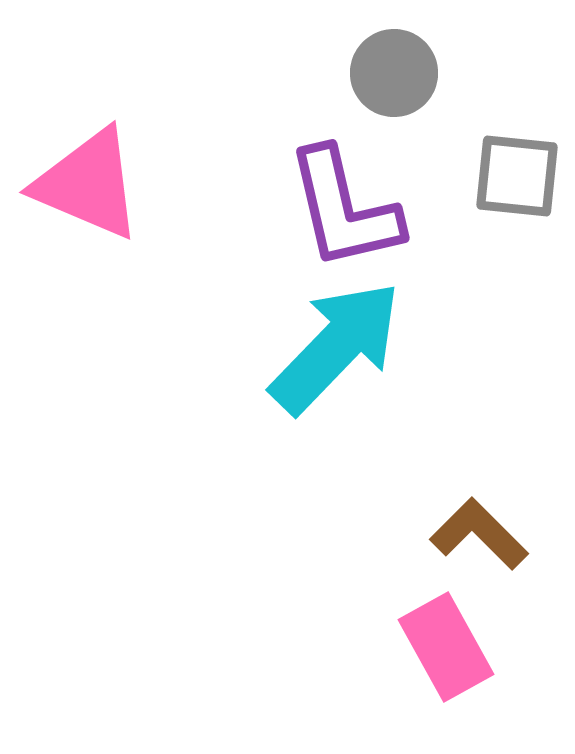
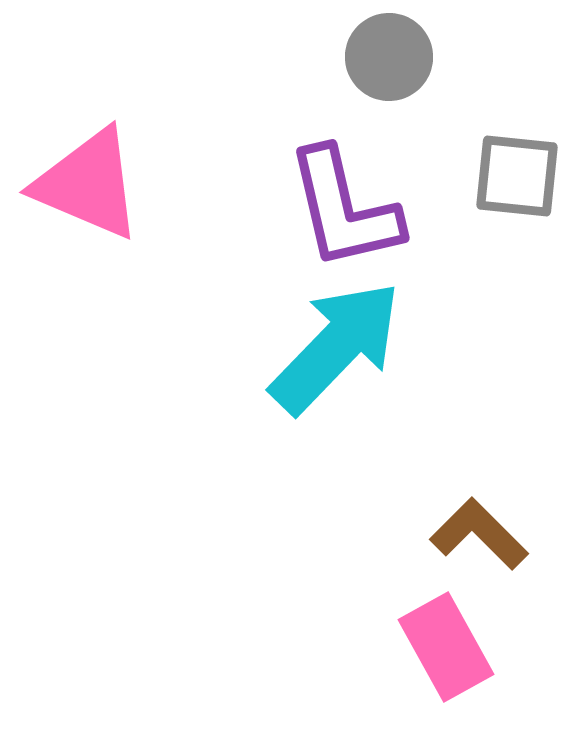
gray circle: moved 5 px left, 16 px up
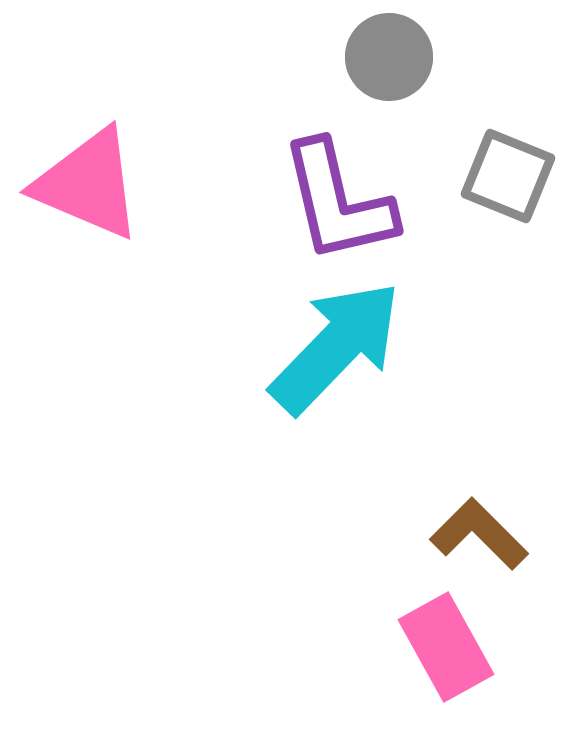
gray square: moved 9 px left; rotated 16 degrees clockwise
purple L-shape: moved 6 px left, 7 px up
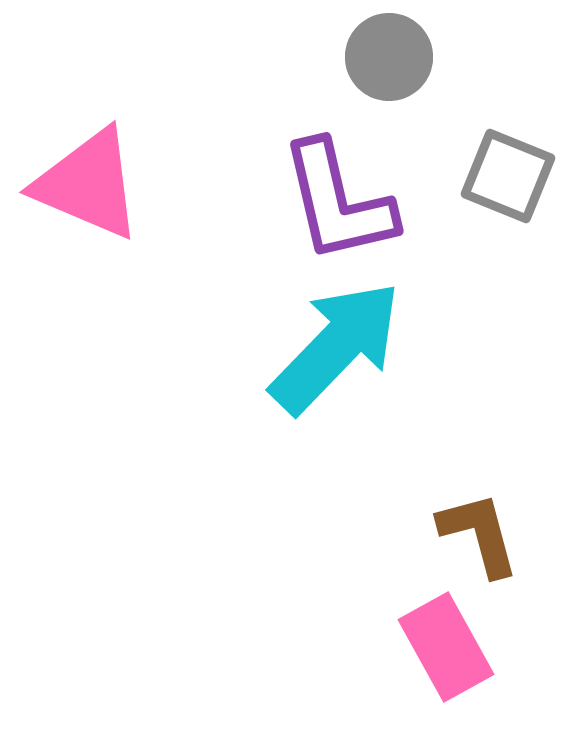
brown L-shape: rotated 30 degrees clockwise
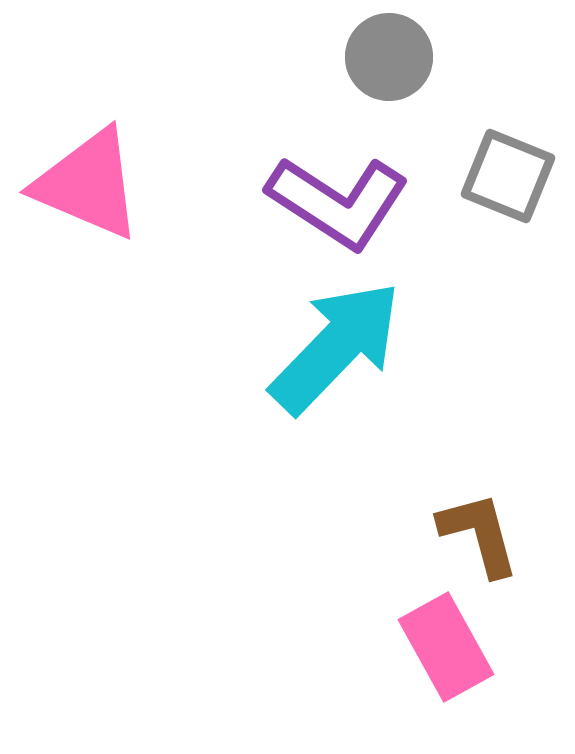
purple L-shape: rotated 44 degrees counterclockwise
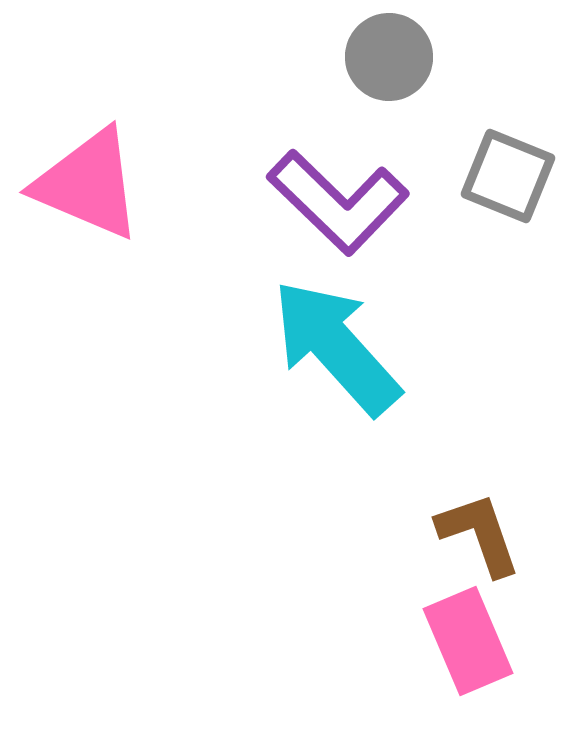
purple L-shape: rotated 11 degrees clockwise
cyan arrow: rotated 86 degrees counterclockwise
brown L-shape: rotated 4 degrees counterclockwise
pink rectangle: moved 22 px right, 6 px up; rotated 6 degrees clockwise
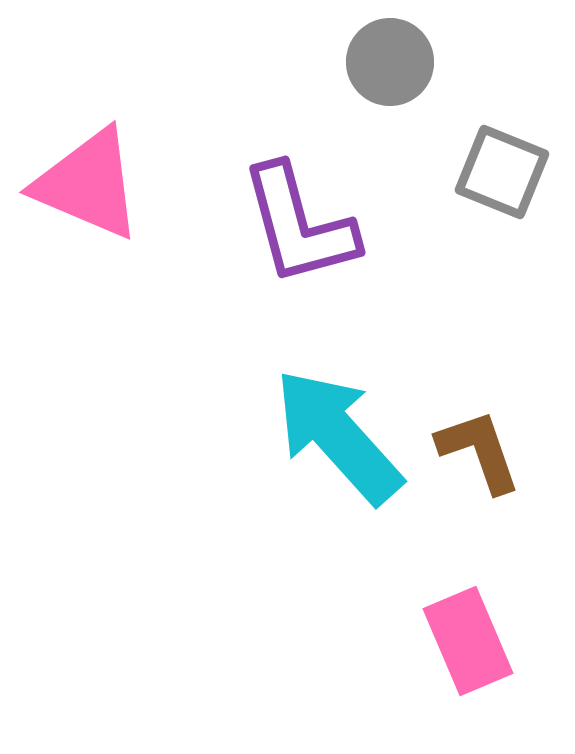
gray circle: moved 1 px right, 5 px down
gray square: moved 6 px left, 4 px up
purple L-shape: moved 39 px left, 23 px down; rotated 31 degrees clockwise
cyan arrow: moved 2 px right, 89 px down
brown L-shape: moved 83 px up
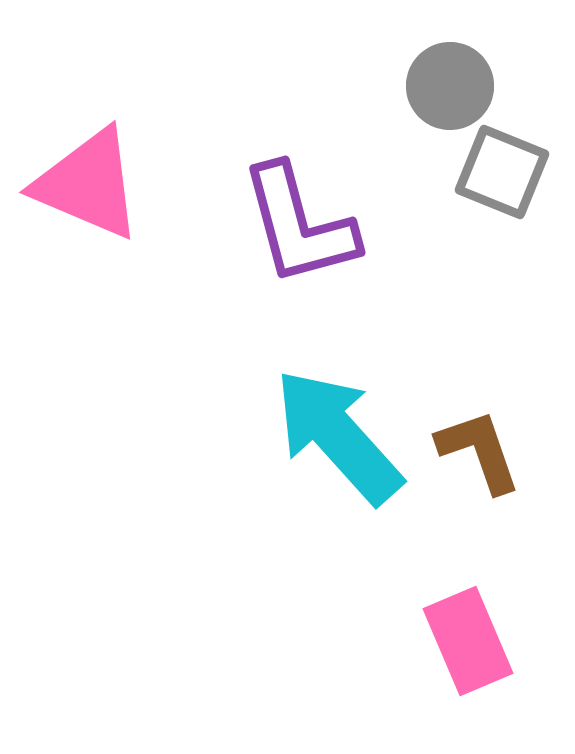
gray circle: moved 60 px right, 24 px down
